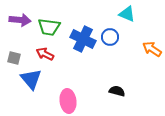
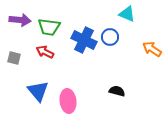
blue cross: moved 1 px right, 1 px down
red arrow: moved 2 px up
blue triangle: moved 7 px right, 12 px down
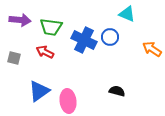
green trapezoid: moved 2 px right
blue triangle: moved 1 px right; rotated 35 degrees clockwise
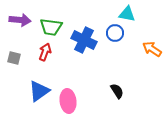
cyan triangle: rotated 12 degrees counterclockwise
blue circle: moved 5 px right, 4 px up
red arrow: rotated 84 degrees clockwise
black semicircle: rotated 42 degrees clockwise
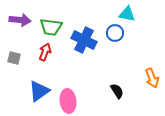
orange arrow: moved 29 px down; rotated 144 degrees counterclockwise
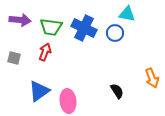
blue cross: moved 12 px up
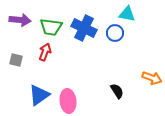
gray square: moved 2 px right, 2 px down
orange arrow: rotated 48 degrees counterclockwise
blue triangle: moved 4 px down
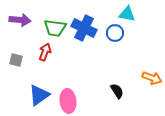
green trapezoid: moved 4 px right, 1 px down
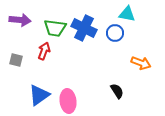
red arrow: moved 1 px left, 1 px up
orange arrow: moved 11 px left, 15 px up
